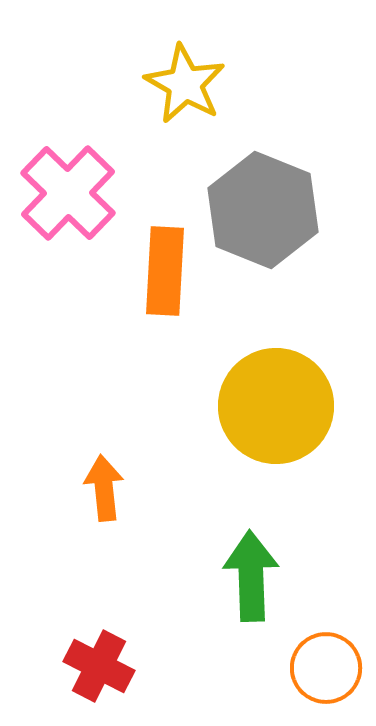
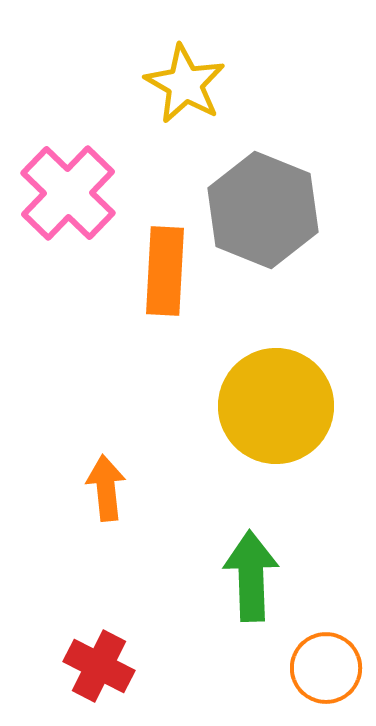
orange arrow: moved 2 px right
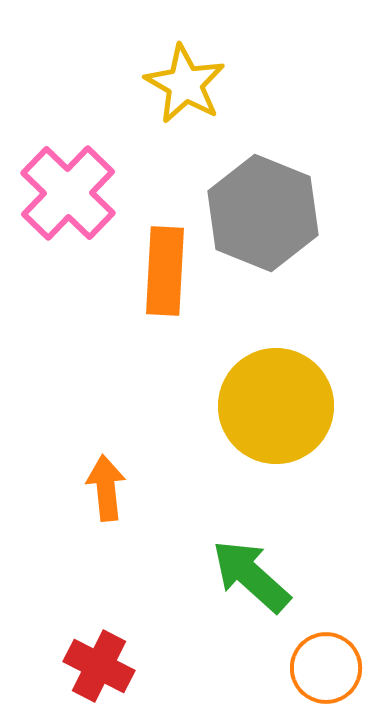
gray hexagon: moved 3 px down
green arrow: rotated 46 degrees counterclockwise
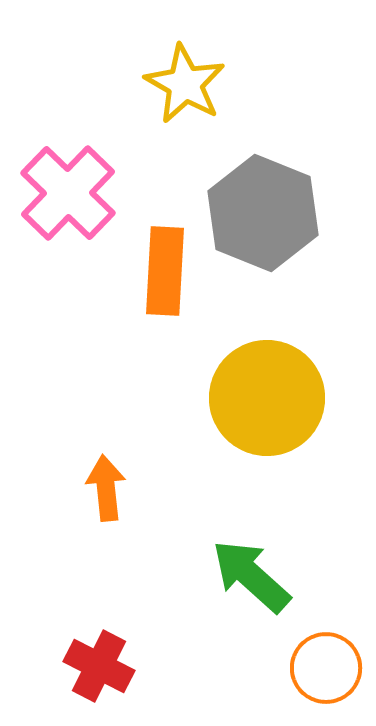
yellow circle: moved 9 px left, 8 px up
